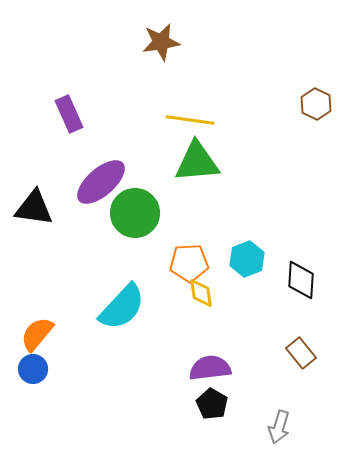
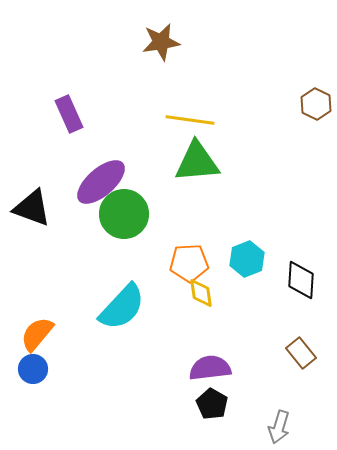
black triangle: moved 2 px left; rotated 12 degrees clockwise
green circle: moved 11 px left, 1 px down
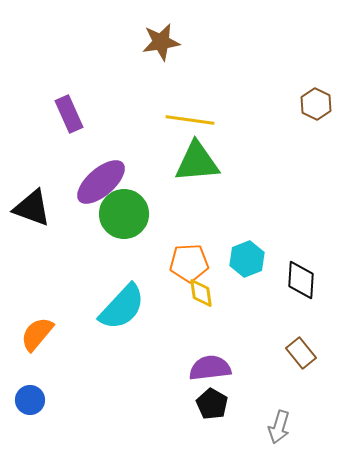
blue circle: moved 3 px left, 31 px down
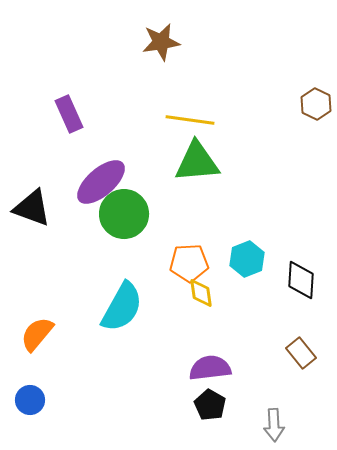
cyan semicircle: rotated 14 degrees counterclockwise
black pentagon: moved 2 px left, 1 px down
gray arrow: moved 5 px left, 2 px up; rotated 20 degrees counterclockwise
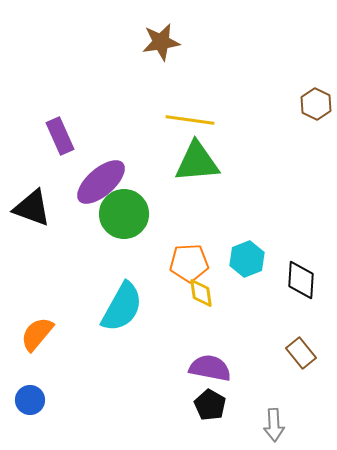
purple rectangle: moved 9 px left, 22 px down
purple semicircle: rotated 18 degrees clockwise
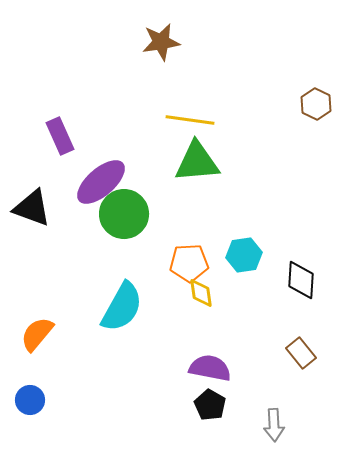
cyan hexagon: moved 3 px left, 4 px up; rotated 12 degrees clockwise
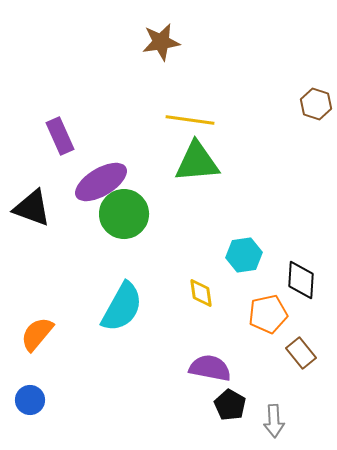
brown hexagon: rotated 8 degrees counterclockwise
purple ellipse: rotated 10 degrees clockwise
orange pentagon: moved 79 px right, 51 px down; rotated 9 degrees counterclockwise
black pentagon: moved 20 px right
gray arrow: moved 4 px up
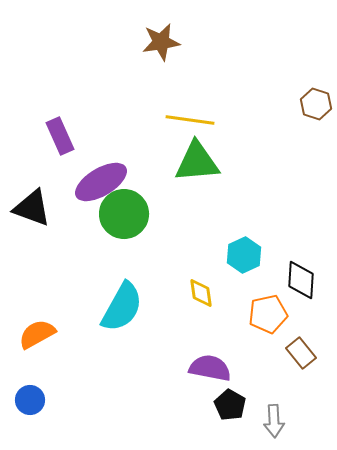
cyan hexagon: rotated 16 degrees counterclockwise
orange semicircle: rotated 21 degrees clockwise
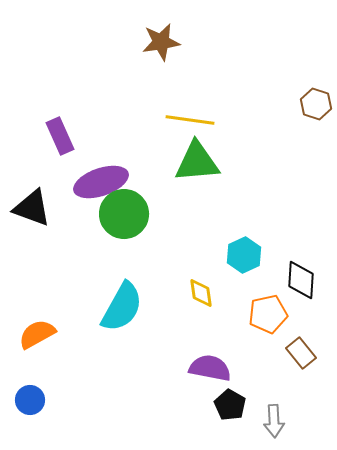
purple ellipse: rotated 12 degrees clockwise
